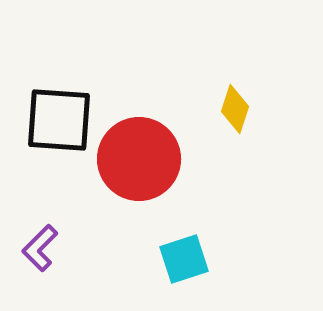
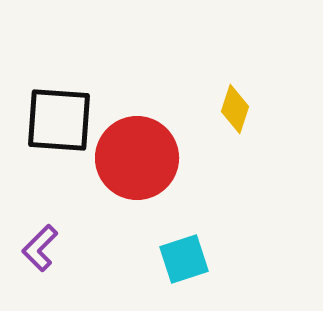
red circle: moved 2 px left, 1 px up
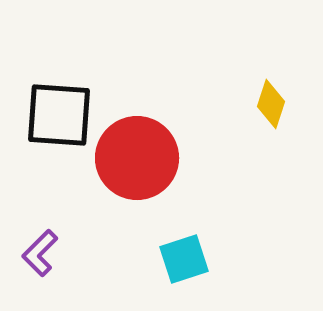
yellow diamond: moved 36 px right, 5 px up
black square: moved 5 px up
purple L-shape: moved 5 px down
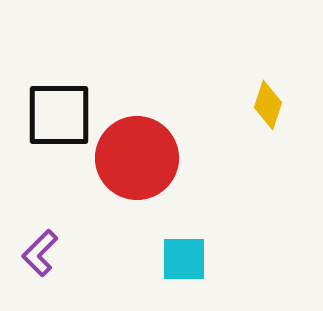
yellow diamond: moved 3 px left, 1 px down
black square: rotated 4 degrees counterclockwise
cyan square: rotated 18 degrees clockwise
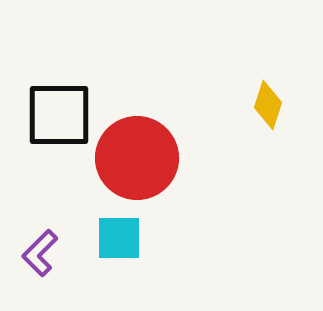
cyan square: moved 65 px left, 21 px up
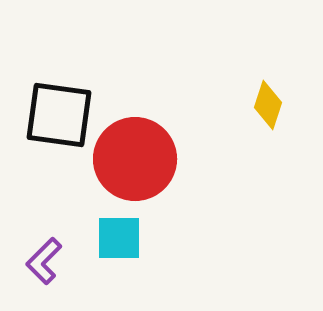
black square: rotated 8 degrees clockwise
red circle: moved 2 px left, 1 px down
purple L-shape: moved 4 px right, 8 px down
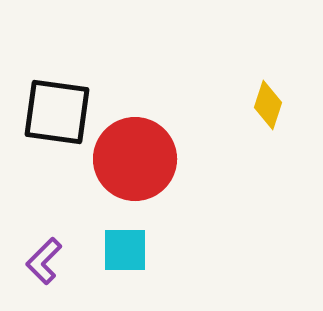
black square: moved 2 px left, 3 px up
cyan square: moved 6 px right, 12 px down
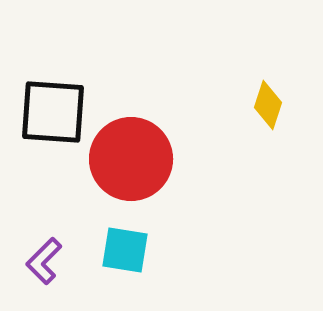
black square: moved 4 px left; rotated 4 degrees counterclockwise
red circle: moved 4 px left
cyan square: rotated 9 degrees clockwise
